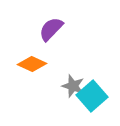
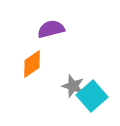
purple semicircle: rotated 32 degrees clockwise
orange diamond: rotated 60 degrees counterclockwise
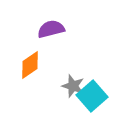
orange diamond: moved 2 px left, 1 px down
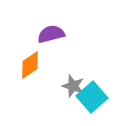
purple semicircle: moved 5 px down
cyan square: moved 1 px down
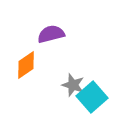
orange diamond: moved 4 px left
gray star: moved 1 px up
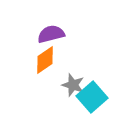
orange diamond: moved 19 px right, 5 px up
